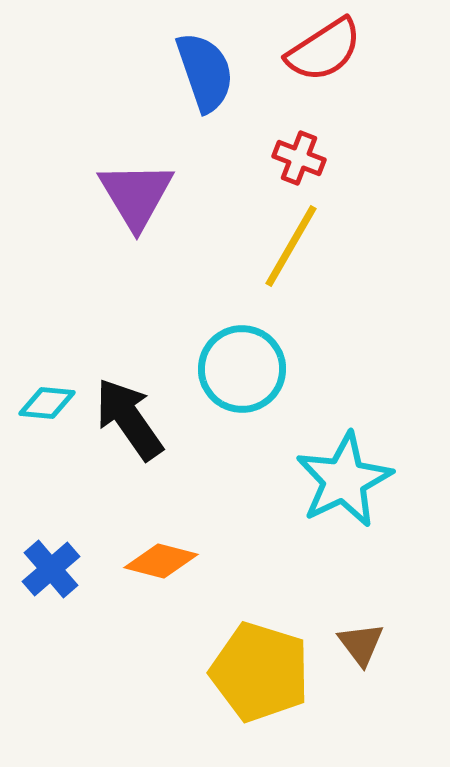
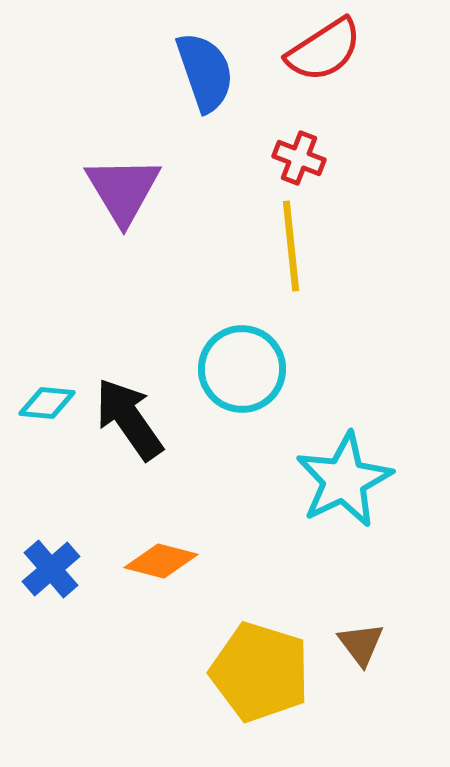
purple triangle: moved 13 px left, 5 px up
yellow line: rotated 36 degrees counterclockwise
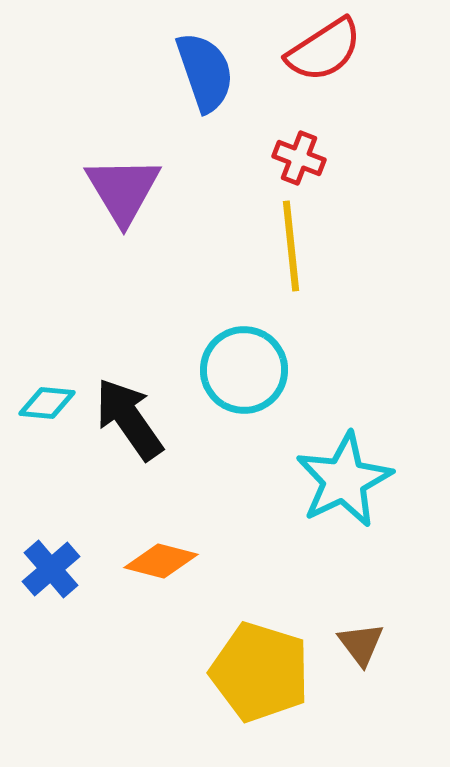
cyan circle: moved 2 px right, 1 px down
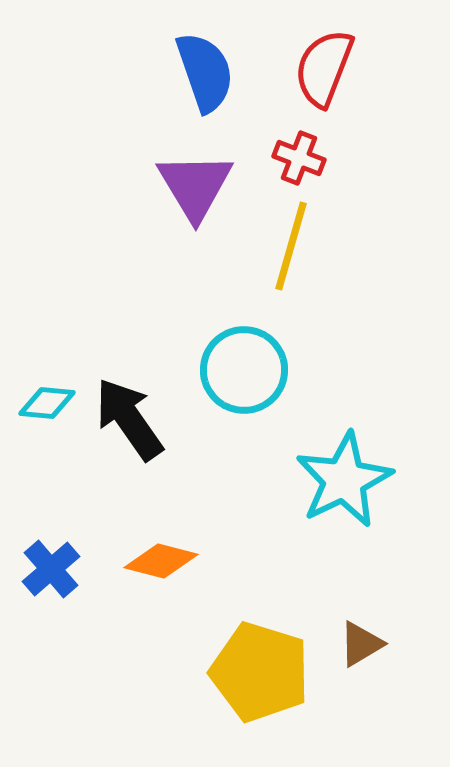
red semicircle: moved 18 px down; rotated 144 degrees clockwise
purple triangle: moved 72 px right, 4 px up
yellow line: rotated 22 degrees clockwise
brown triangle: rotated 36 degrees clockwise
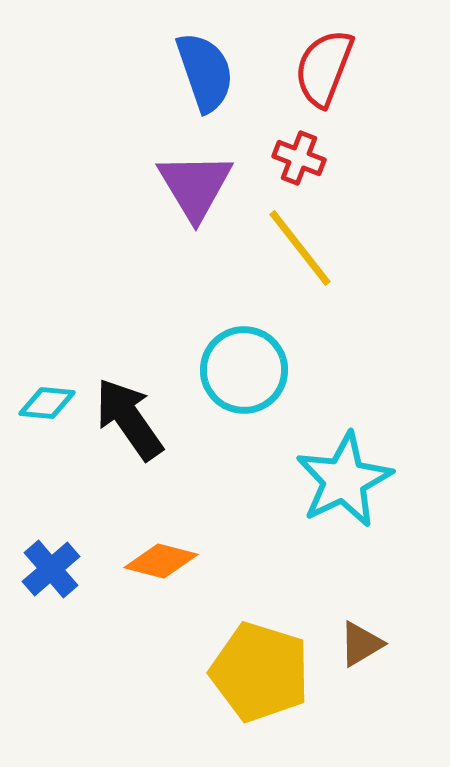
yellow line: moved 9 px right, 2 px down; rotated 54 degrees counterclockwise
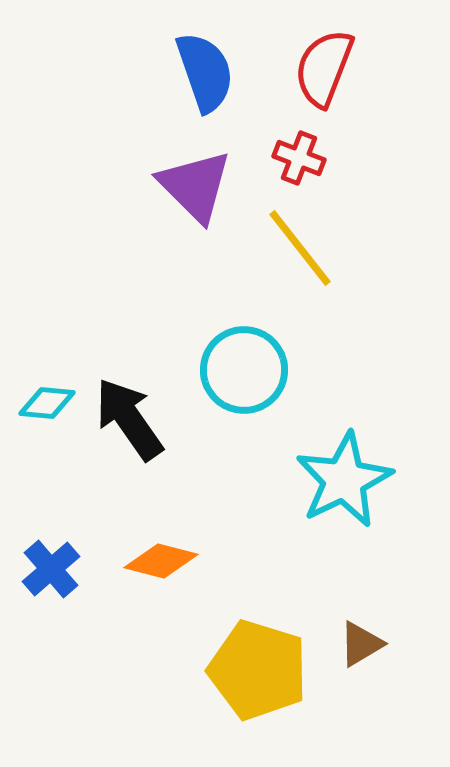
purple triangle: rotated 14 degrees counterclockwise
yellow pentagon: moved 2 px left, 2 px up
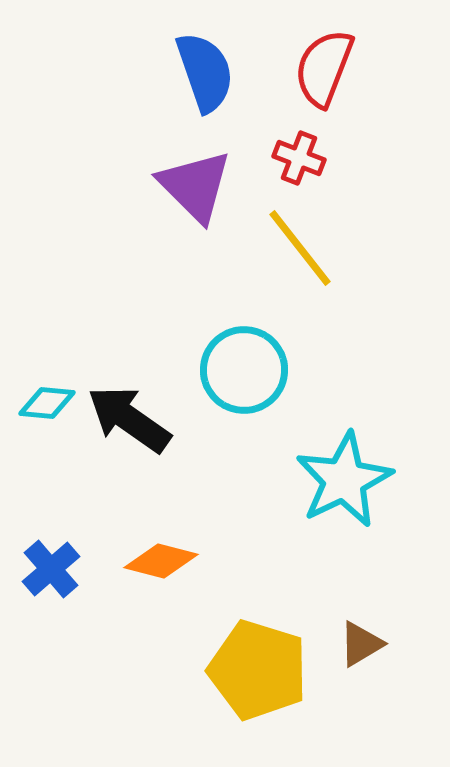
black arrow: rotated 20 degrees counterclockwise
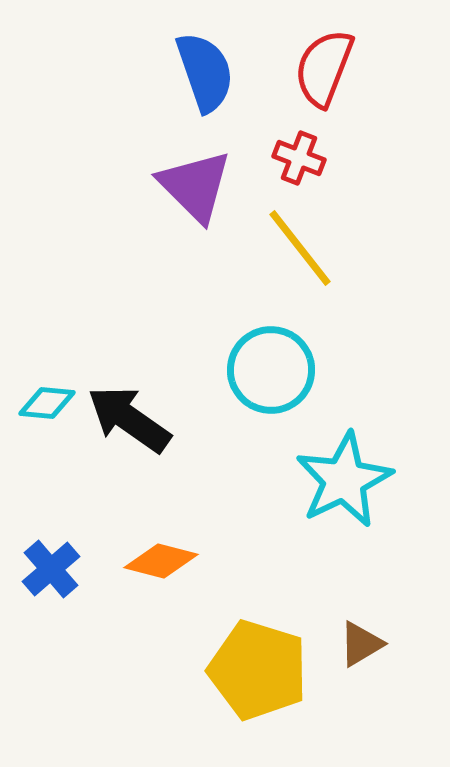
cyan circle: moved 27 px right
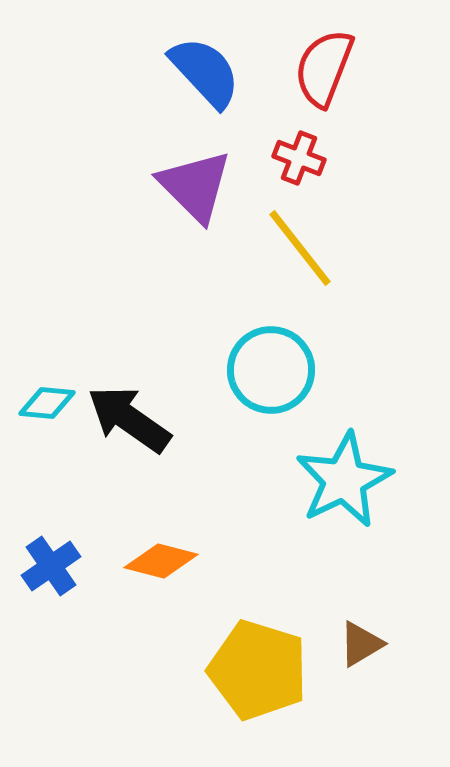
blue semicircle: rotated 24 degrees counterclockwise
blue cross: moved 3 px up; rotated 6 degrees clockwise
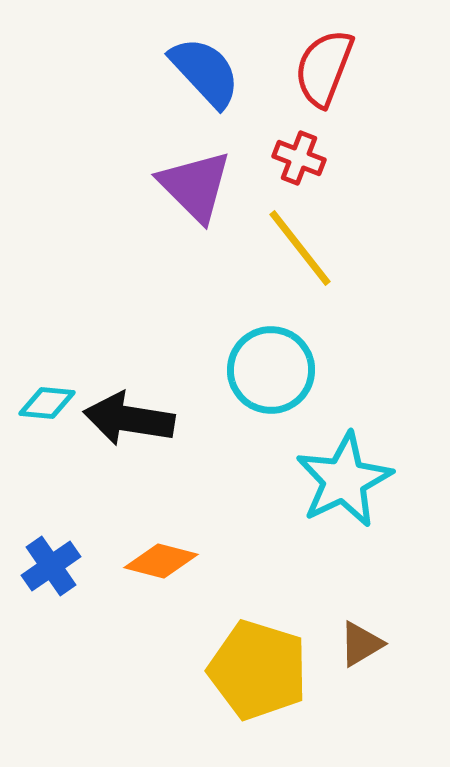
black arrow: rotated 26 degrees counterclockwise
